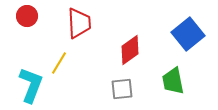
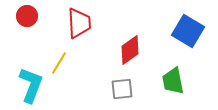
blue square: moved 3 px up; rotated 20 degrees counterclockwise
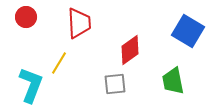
red circle: moved 1 px left, 1 px down
gray square: moved 7 px left, 5 px up
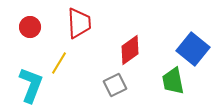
red circle: moved 4 px right, 10 px down
blue square: moved 5 px right, 18 px down; rotated 8 degrees clockwise
gray square: moved 1 px down; rotated 20 degrees counterclockwise
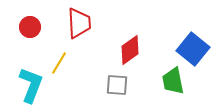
gray square: moved 2 px right; rotated 30 degrees clockwise
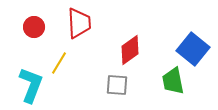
red circle: moved 4 px right
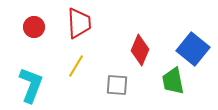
red diamond: moved 10 px right; rotated 32 degrees counterclockwise
yellow line: moved 17 px right, 3 px down
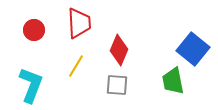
red circle: moved 3 px down
red diamond: moved 21 px left
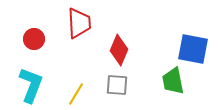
red circle: moved 9 px down
blue square: rotated 28 degrees counterclockwise
yellow line: moved 28 px down
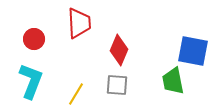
blue square: moved 2 px down
cyan L-shape: moved 4 px up
